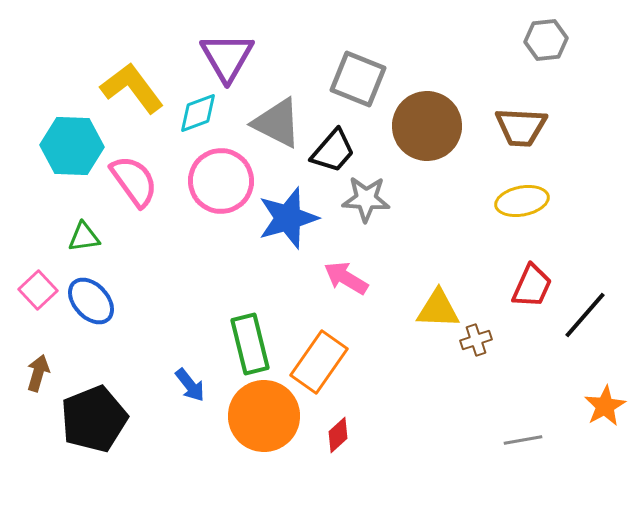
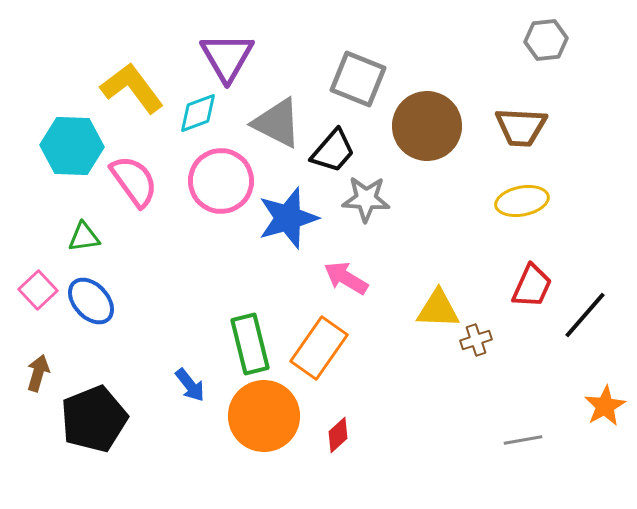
orange rectangle: moved 14 px up
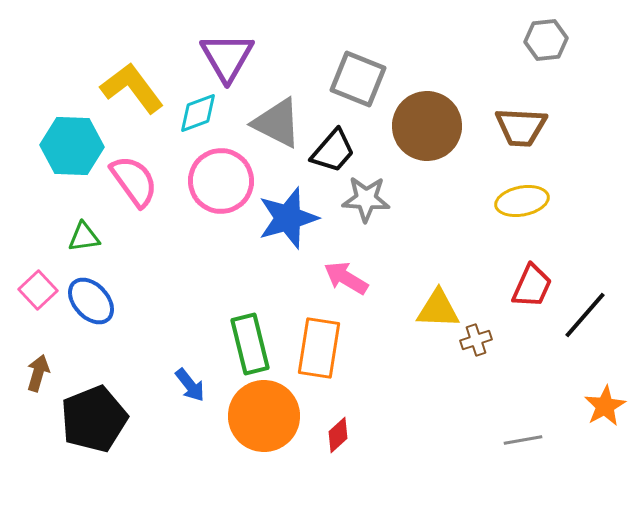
orange rectangle: rotated 26 degrees counterclockwise
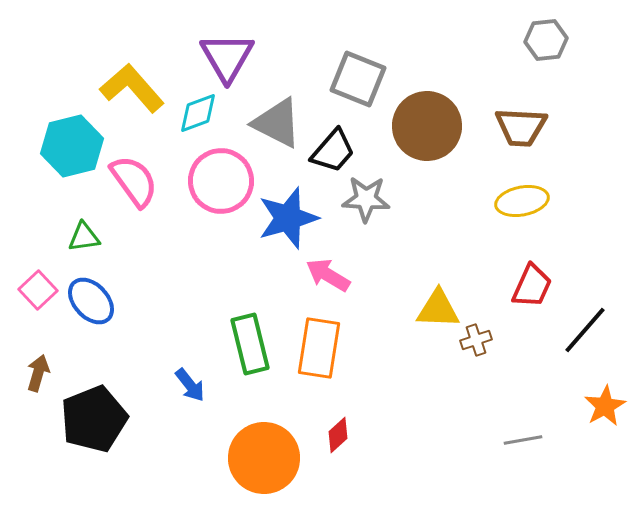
yellow L-shape: rotated 4 degrees counterclockwise
cyan hexagon: rotated 16 degrees counterclockwise
pink arrow: moved 18 px left, 3 px up
black line: moved 15 px down
orange circle: moved 42 px down
